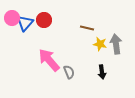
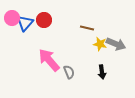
gray arrow: rotated 120 degrees clockwise
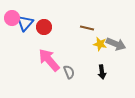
red circle: moved 7 px down
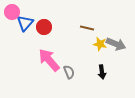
pink circle: moved 6 px up
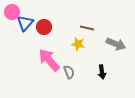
yellow star: moved 22 px left
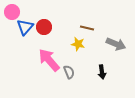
blue triangle: moved 4 px down
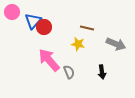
blue triangle: moved 8 px right, 6 px up
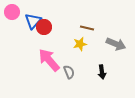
yellow star: moved 2 px right; rotated 24 degrees counterclockwise
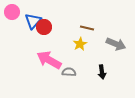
yellow star: rotated 16 degrees counterclockwise
pink arrow: rotated 20 degrees counterclockwise
gray semicircle: rotated 64 degrees counterclockwise
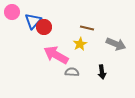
pink arrow: moved 7 px right, 5 px up
gray semicircle: moved 3 px right
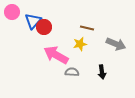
yellow star: rotated 16 degrees clockwise
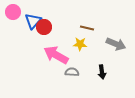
pink circle: moved 1 px right
yellow star: rotated 16 degrees clockwise
